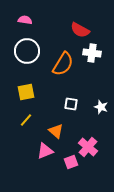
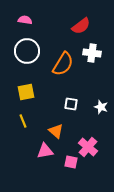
red semicircle: moved 1 px right, 4 px up; rotated 66 degrees counterclockwise
yellow line: moved 3 px left, 1 px down; rotated 64 degrees counterclockwise
pink triangle: rotated 12 degrees clockwise
pink square: rotated 32 degrees clockwise
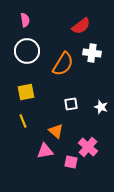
pink semicircle: rotated 72 degrees clockwise
white square: rotated 16 degrees counterclockwise
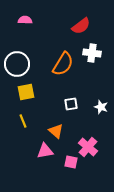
pink semicircle: rotated 80 degrees counterclockwise
white circle: moved 10 px left, 13 px down
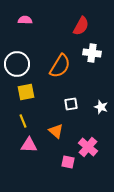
red semicircle: rotated 24 degrees counterclockwise
orange semicircle: moved 3 px left, 2 px down
pink triangle: moved 16 px left, 6 px up; rotated 12 degrees clockwise
pink square: moved 3 px left
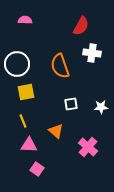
orange semicircle: rotated 130 degrees clockwise
white star: rotated 24 degrees counterclockwise
pink square: moved 31 px left, 7 px down; rotated 24 degrees clockwise
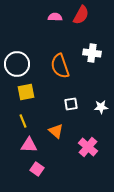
pink semicircle: moved 30 px right, 3 px up
red semicircle: moved 11 px up
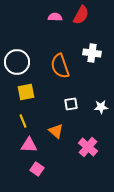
white circle: moved 2 px up
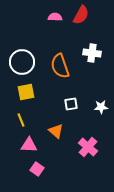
white circle: moved 5 px right
yellow line: moved 2 px left, 1 px up
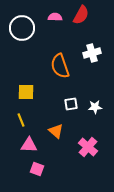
white cross: rotated 24 degrees counterclockwise
white circle: moved 34 px up
yellow square: rotated 12 degrees clockwise
white star: moved 6 px left
pink square: rotated 16 degrees counterclockwise
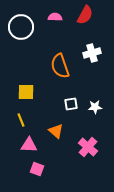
red semicircle: moved 4 px right
white circle: moved 1 px left, 1 px up
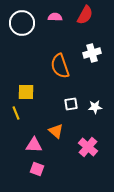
white circle: moved 1 px right, 4 px up
yellow line: moved 5 px left, 7 px up
pink triangle: moved 5 px right
